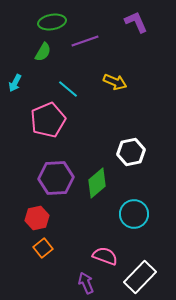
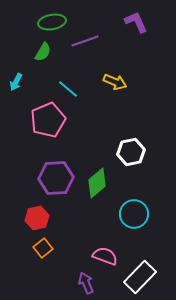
cyan arrow: moved 1 px right, 1 px up
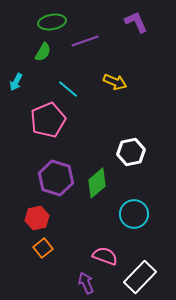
purple hexagon: rotated 20 degrees clockwise
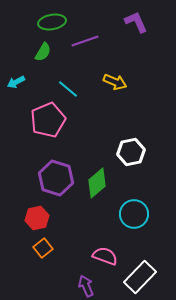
cyan arrow: rotated 36 degrees clockwise
purple arrow: moved 3 px down
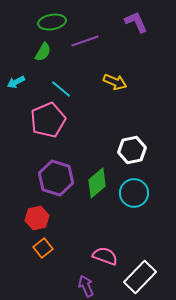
cyan line: moved 7 px left
white hexagon: moved 1 px right, 2 px up
cyan circle: moved 21 px up
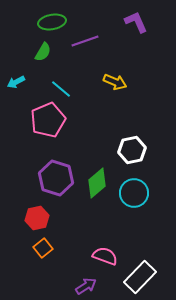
purple arrow: rotated 80 degrees clockwise
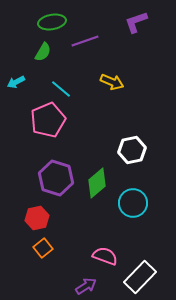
purple L-shape: rotated 85 degrees counterclockwise
yellow arrow: moved 3 px left
cyan circle: moved 1 px left, 10 px down
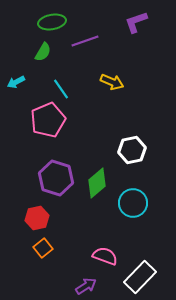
cyan line: rotated 15 degrees clockwise
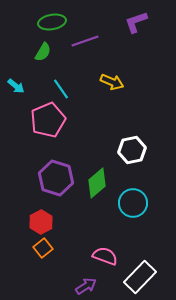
cyan arrow: moved 4 px down; rotated 114 degrees counterclockwise
red hexagon: moved 4 px right, 4 px down; rotated 15 degrees counterclockwise
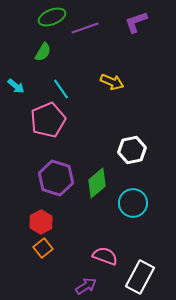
green ellipse: moved 5 px up; rotated 12 degrees counterclockwise
purple line: moved 13 px up
white rectangle: rotated 16 degrees counterclockwise
